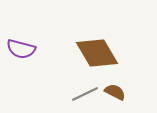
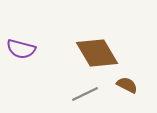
brown semicircle: moved 12 px right, 7 px up
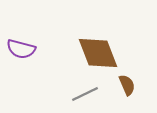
brown diamond: moved 1 px right; rotated 9 degrees clockwise
brown semicircle: rotated 40 degrees clockwise
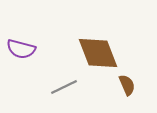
gray line: moved 21 px left, 7 px up
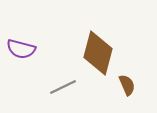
brown diamond: rotated 36 degrees clockwise
gray line: moved 1 px left
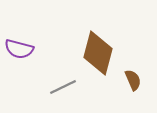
purple semicircle: moved 2 px left
brown semicircle: moved 6 px right, 5 px up
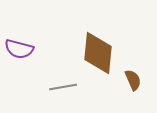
brown diamond: rotated 9 degrees counterclockwise
gray line: rotated 16 degrees clockwise
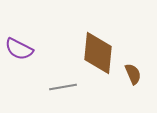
purple semicircle: rotated 12 degrees clockwise
brown semicircle: moved 6 px up
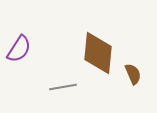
purple semicircle: rotated 84 degrees counterclockwise
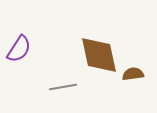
brown diamond: moved 1 px right, 2 px down; rotated 18 degrees counterclockwise
brown semicircle: rotated 75 degrees counterclockwise
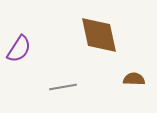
brown diamond: moved 20 px up
brown semicircle: moved 1 px right, 5 px down; rotated 10 degrees clockwise
